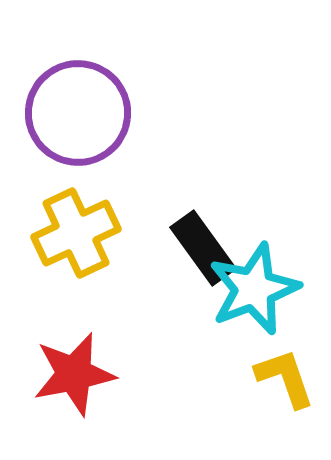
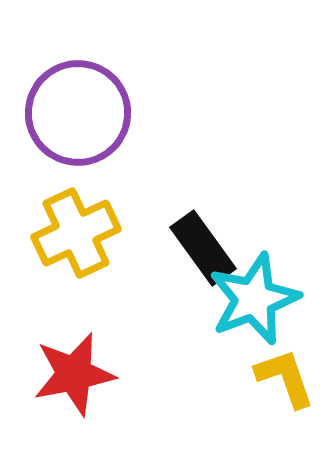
cyan star: moved 10 px down
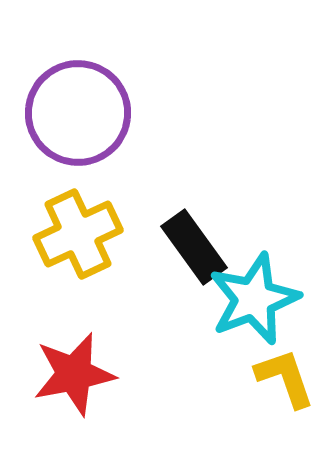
yellow cross: moved 2 px right, 1 px down
black rectangle: moved 9 px left, 1 px up
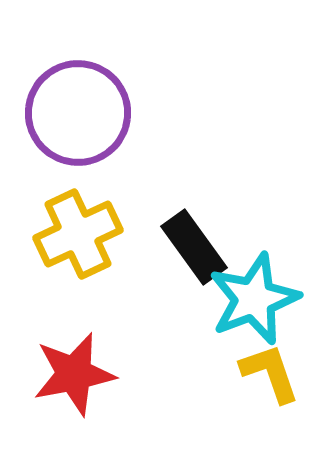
yellow L-shape: moved 15 px left, 5 px up
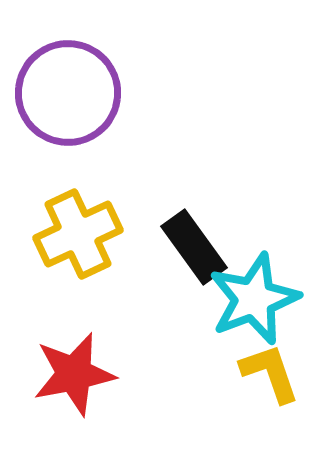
purple circle: moved 10 px left, 20 px up
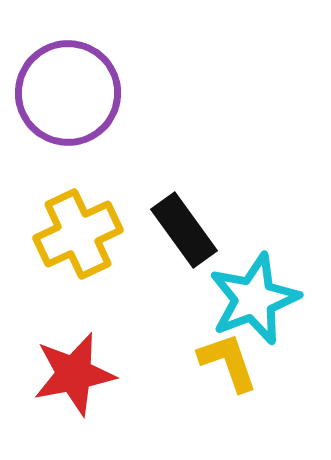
black rectangle: moved 10 px left, 17 px up
yellow L-shape: moved 42 px left, 11 px up
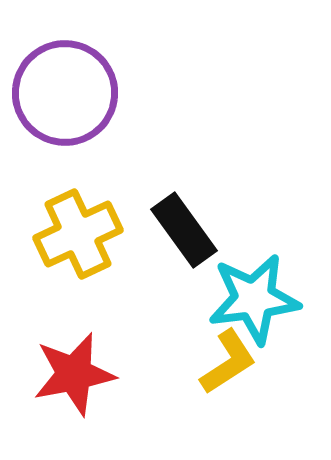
purple circle: moved 3 px left
cyan star: rotated 14 degrees clockwise
yellow L-shape: rotated 76 degrees clockwise
